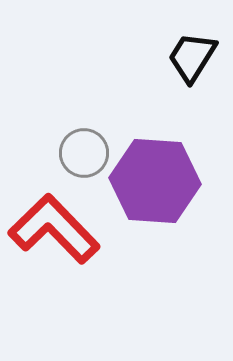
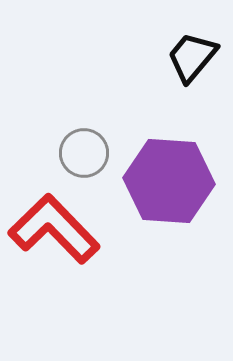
black trapezoid: rotated 8 degrees clockwise
purple hexagon: moved 14 px right
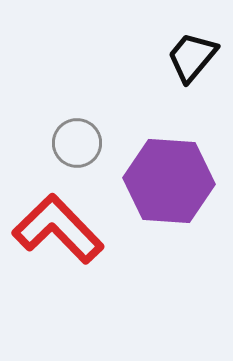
gray circle: moved 7 px left, 10 px up
red L-shape: moved 4 px right
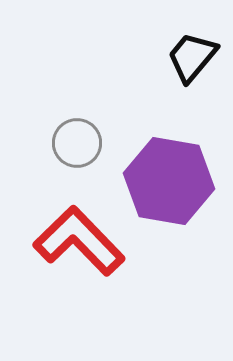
purple hexagon: rotated 6 degrees clockwise
red L-shape: moved 21 px right, 12 px down
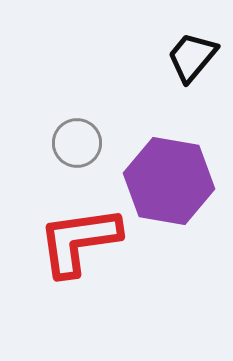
red L-shape: rotated 54 degrees counterclockwise
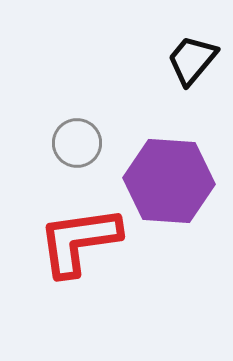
black trapezoid: moved 3 px down
purple hexagon: rotated 6 degrees counterclockwise
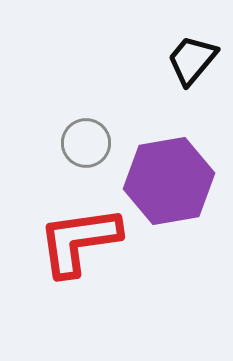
gray circle: moved 9 px right
purple hexagon: rotated 14 degrees counterclockwise
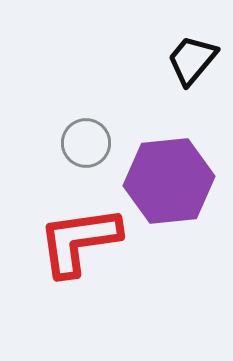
purple hexagon: rotated 4 degrees clockwise
